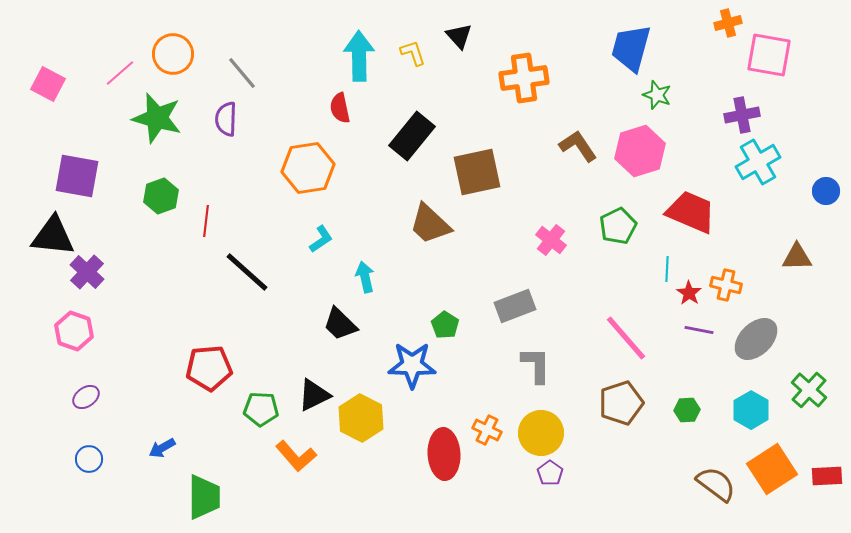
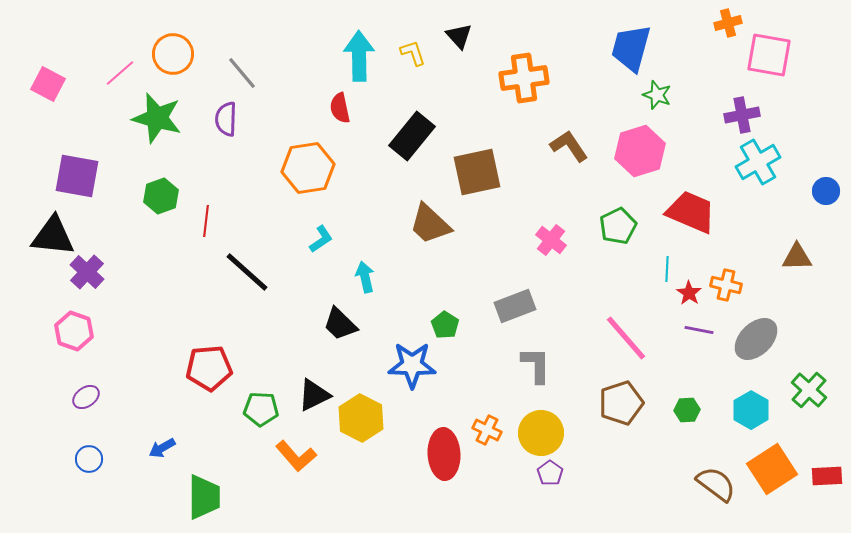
brown L-shape at (578, 146): moved 9 px left
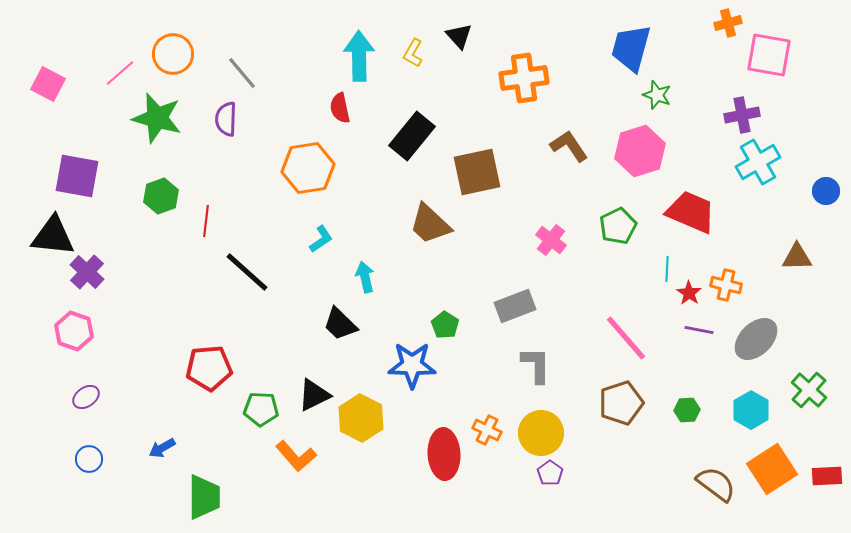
yellow L-shape at (413, 53): rotated 132 degrees counterclockwise
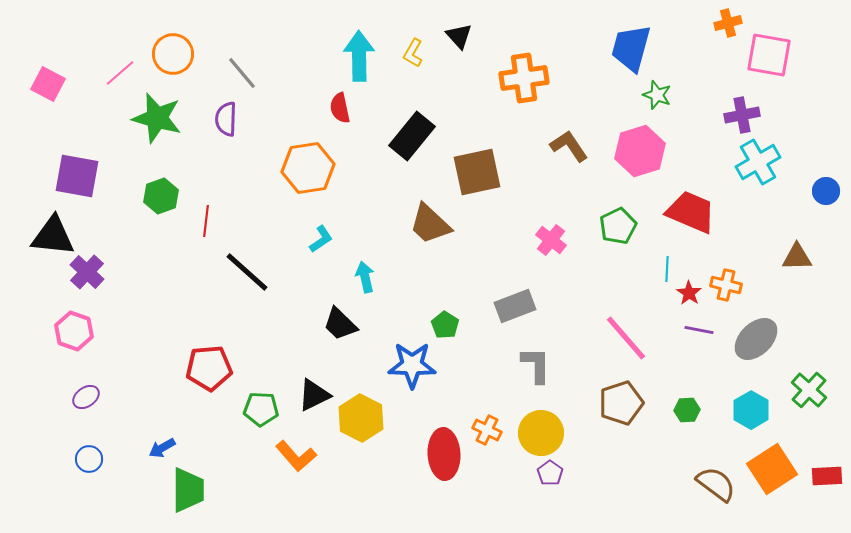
green trapezoid at (204, 497): moved 16 px left, 7 px up
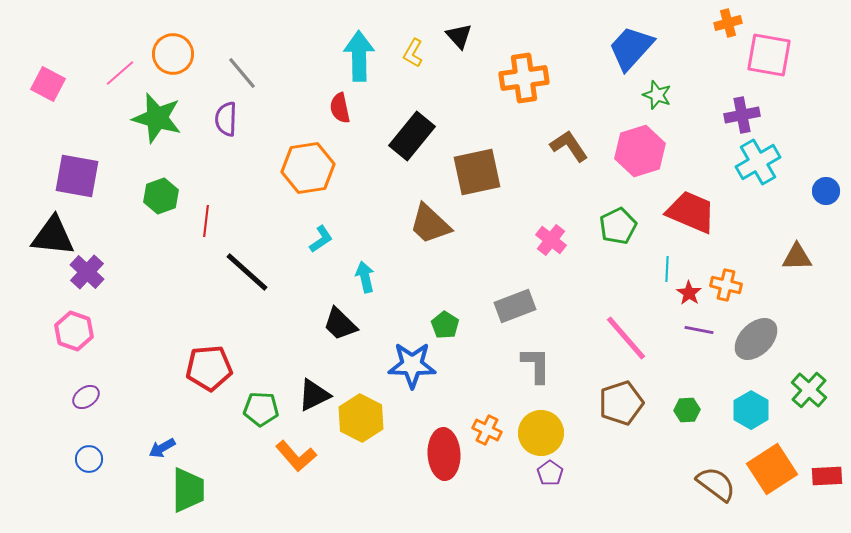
blue trapezoid at (631, 48): rotated 27 degrees clockwise
